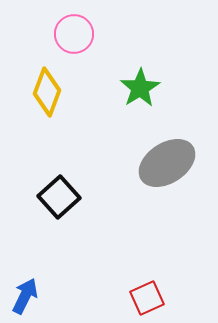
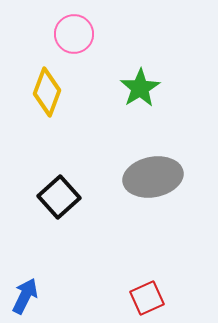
gray ellipse: moved 14 px left, 14 px down; rotated 22 degrees clockwise
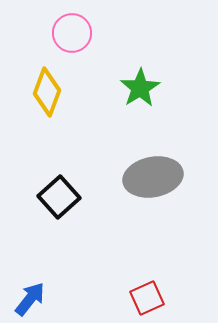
pink circle: moved 2 px left, 1 px up
blue arrow: moved 5 px right, 3 px down; rotated 12 degrees clockwise
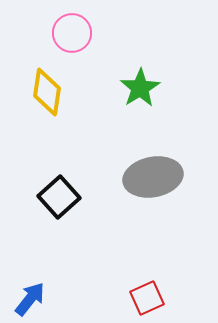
yellow diamond: rotated 12 degrees counterclockwise
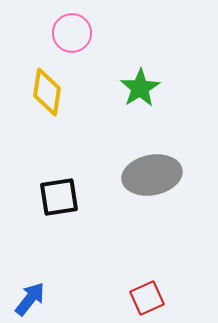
gray ellipse: moved 1 px left, 2 px up
black square: rotated 33 degrees clockwise
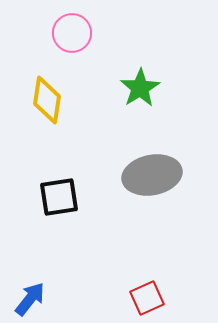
yellow diamond: moved 8 px down
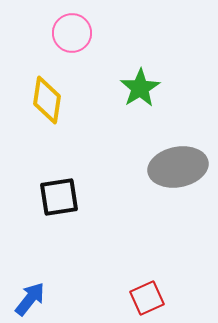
gray ellipse: moved 26 px right, 8 px up
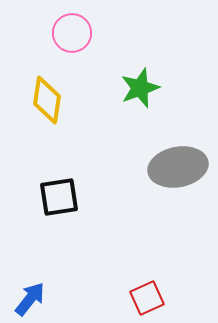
green star: rotated 12 degrees clockwise
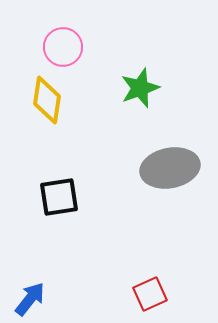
pink circle: moved 9 px left, 14 px down
gray ellipse: moved 8 px left, 1 px down
red square: moved 3 px right, 4 px up
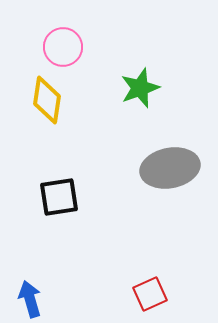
blue arrow: rotated 54 degrees counterclockwise
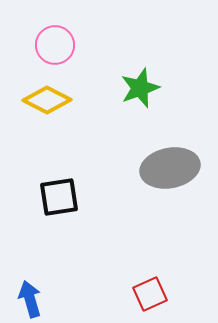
pink circle: moved 8 px left, 2 px up
yellow diamond: rotated 72 degrees counterclockwise
